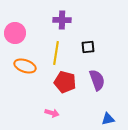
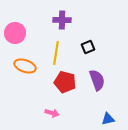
black square: rotated 16 degrees counterclockwise
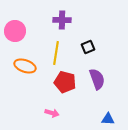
pink circle: moved 2 px up
purple semicircle: moved 1 px up
blue triangle: rotated 16 degrees clockwise
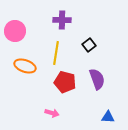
black square: moved 1 px right, 2 px up; rotated 16 degrees counterclockwise
blue triangle: moved 2 px up
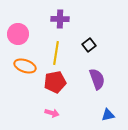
purple cross: moved 2 px left, 1 px up
pink circle: moved 3 px right, 3 px down
red pentagon: moved 10 px left; rotated 25 degrees counterclockwise
blue triangle: moved 2 px up; rotated 16 degrees counterclockwise
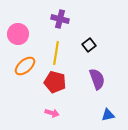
purple cross: rotated 12 degrees clockwise
orange ellipse: rotated 60 degrees counterclockwise
red pentagon: rotated 25 degrees clockwise
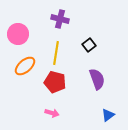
blue triangle: rotated 24 degrees counterclockwise
